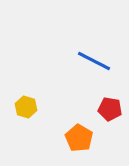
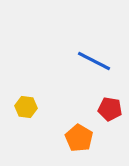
yellow hexagon: rotated 10 degrees counterclockwise
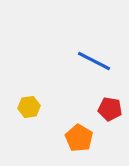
yellow hexagon: moved 3 px right; rotated 15 degrees counterclockwise
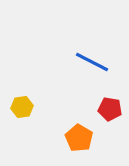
blue line: moved 2 px left, 1 px down
yellow hexagon: moved 7 px left
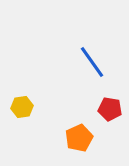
blue line: rotated 28 degrees clockwise
orange pentagon: rotated 16 degrees clockwise
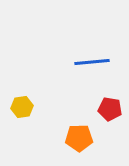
blue line: rotated 60 degrees counterclockwise
orange pentagon: rotated 24 degrees clockwise
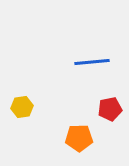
red pentagon: rotated 20 degrees counterclockwise
